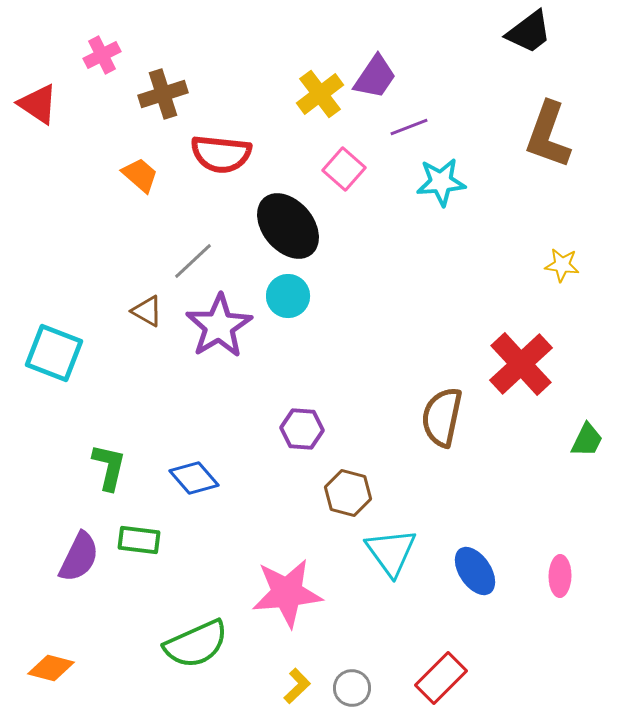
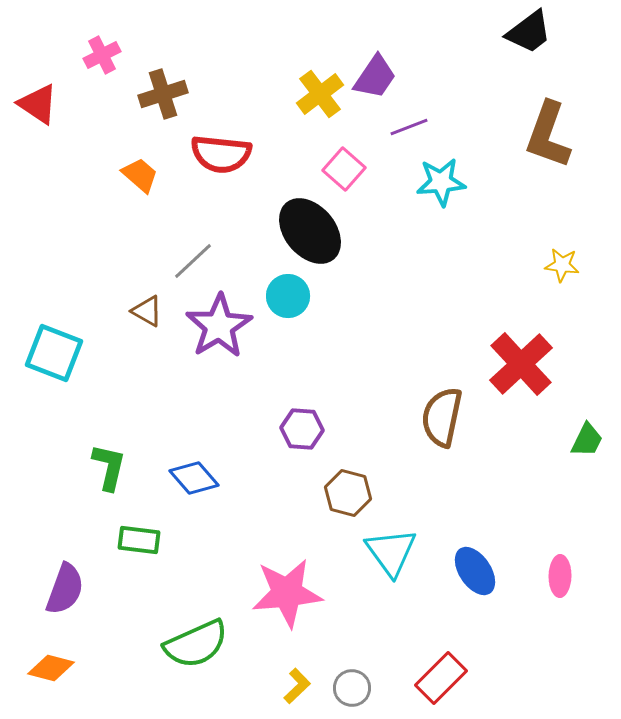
black ellipse: moved 22 px right, 5 px down
purple semicircle: moved 14 px left, 32 px down; rotated 6 degrees counterclockwise
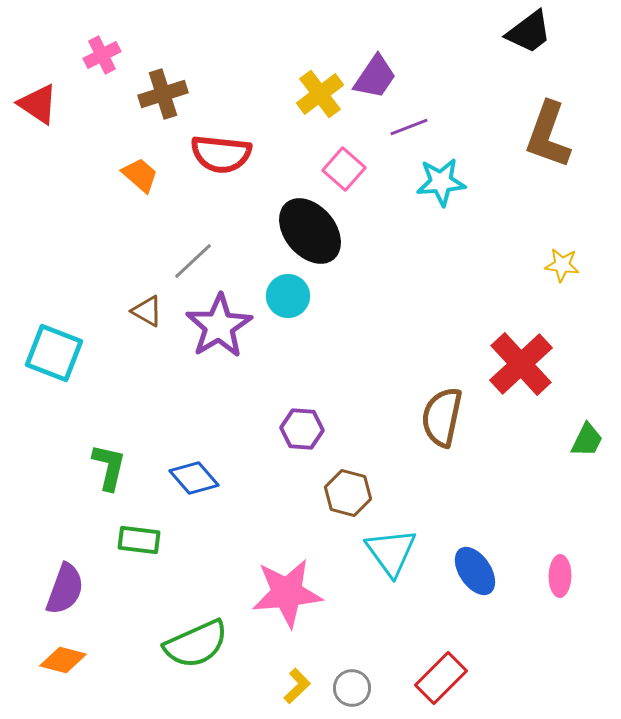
orange diamond: moved 12 px right, 8 px up
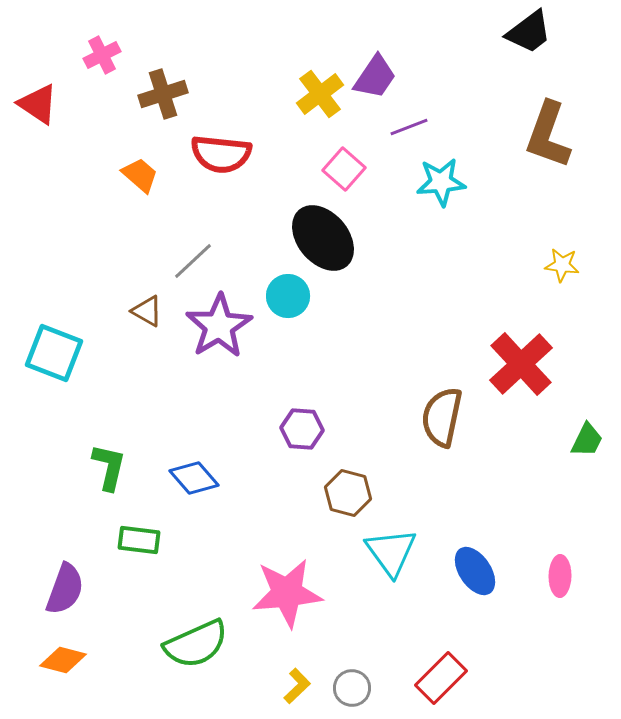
black ellipse: moved 13 px right, 7 px down
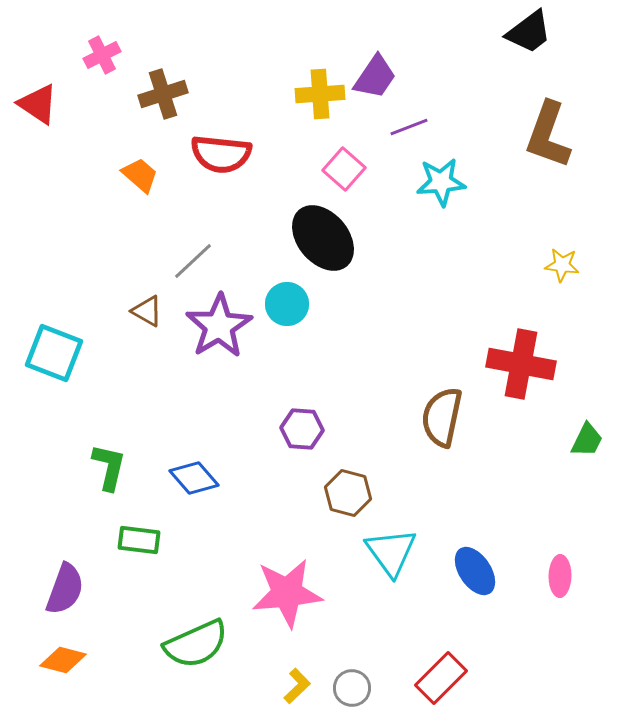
yellow cross: rotated 33 degrees clockwise
cyan circle: moved 1 px left, 8 px down
red cross: rotated 36 degrees counterclockwise
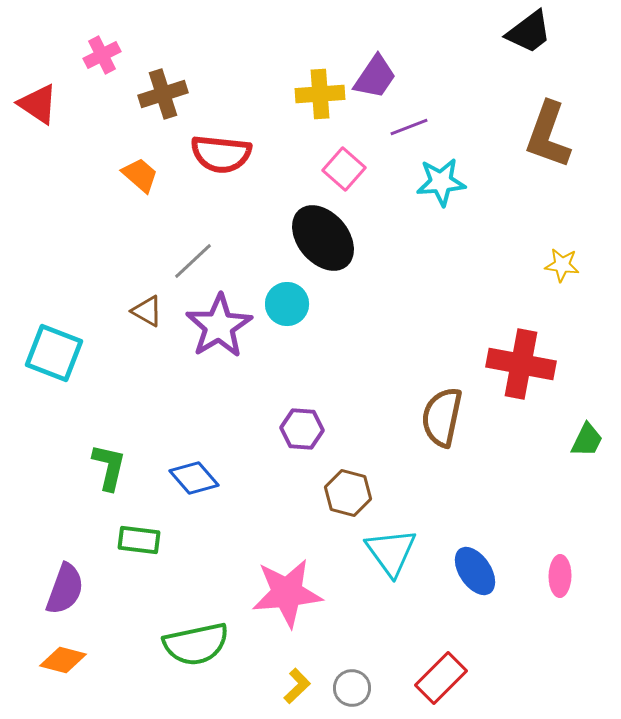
green semicircle: rotated 12 degrees clockwise
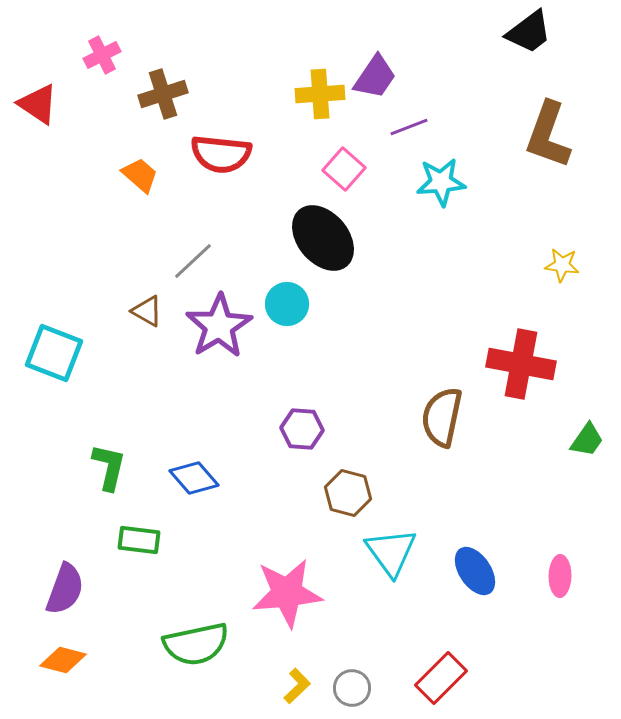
green trapezoid: rotated 9 degrees clockwise
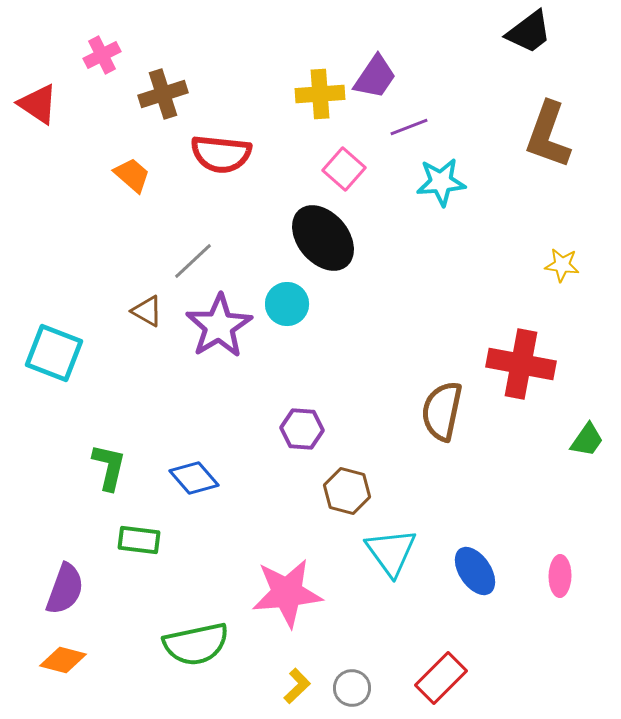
orange trapezoid: moved 8 px left
brown semicircle: moved 6 px up
brown hexagon: moved 1 px left, 2 px up
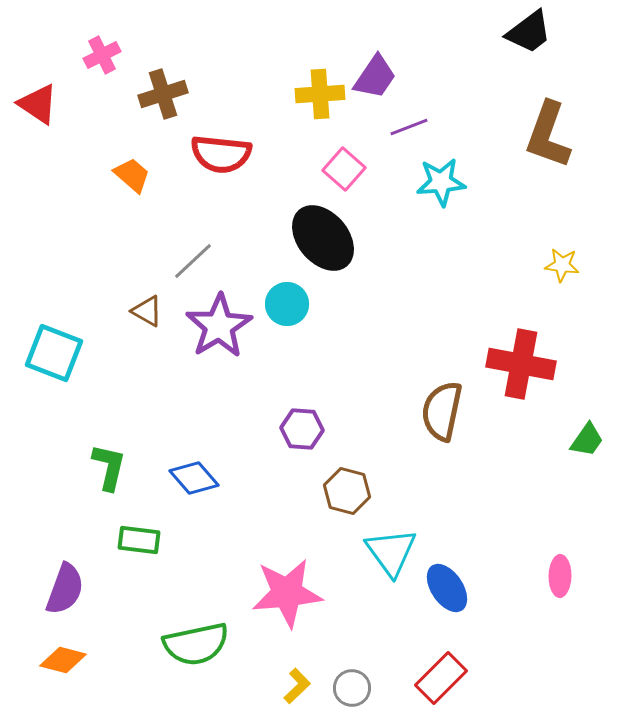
blue ellipse: moved 28 px left, 17 px down
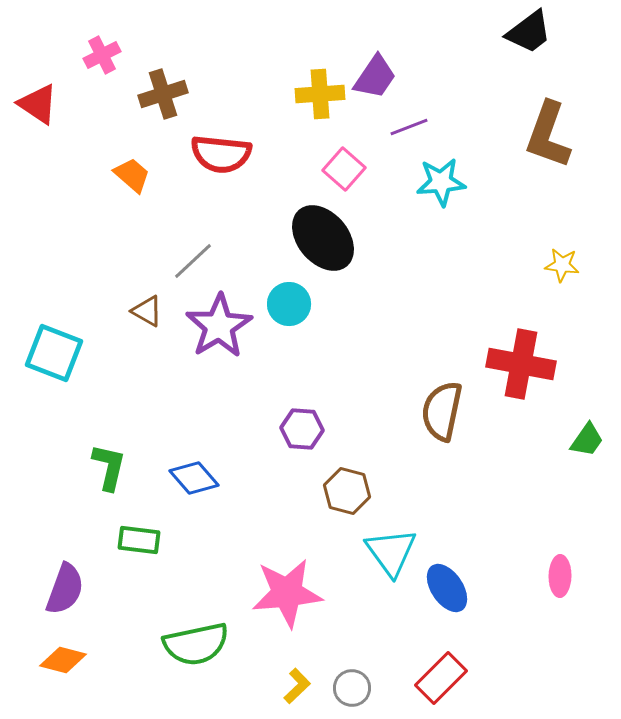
cyan circle: moved 2 px right
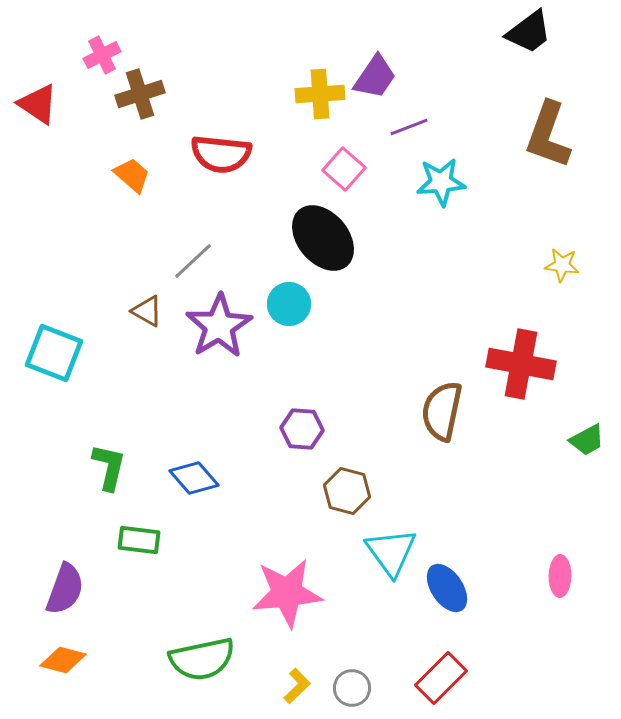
brown cross: moved 23 px left
green trapezoid: rotated 27 degrees clockwise
green semicircle: moved 6 px right, 15 px down
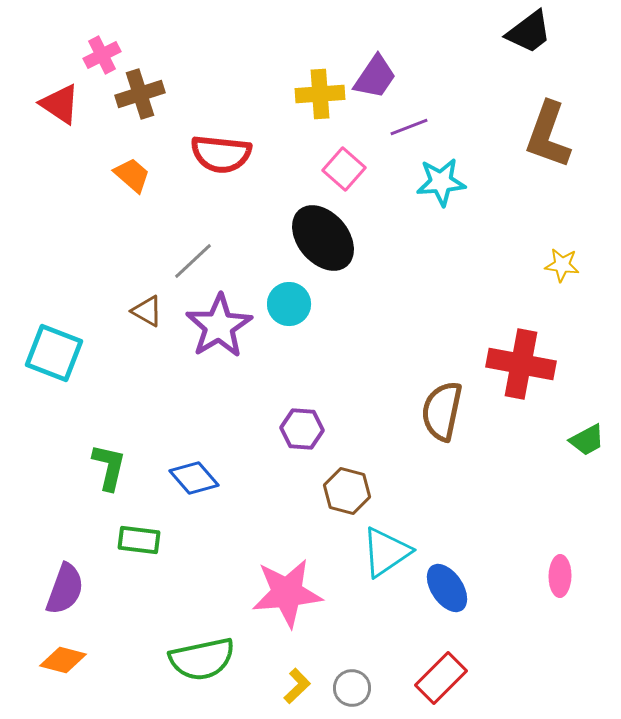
red triangle: moved 22 px right
cyan triangle: moved 5 px left; rotated 32 degrees clockwise
